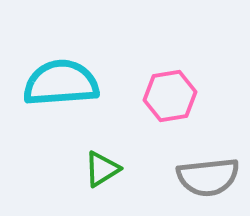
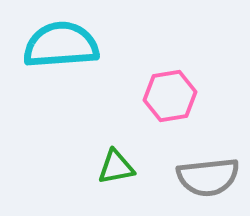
cyan semicircle: moved 38 px up
green triangle: moved 14 px right, 2 px up; rotated 21 degrees clockwise
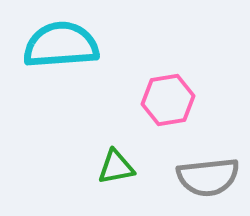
pink hexagon: moved 2 px left, 4 px down
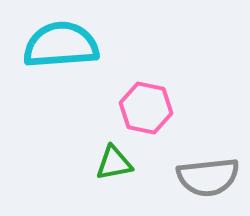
pink hexagon: moved 22 px left, 8 px down; rotated 21 degrees clockwise
green triangle: moved 2 px left, 4 px up
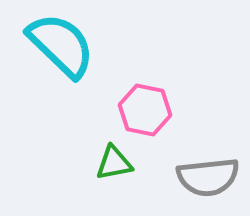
cyan semicircle: rotated 48 degrees clockwise
pink hexagon: moved 1 px left, 2 px down
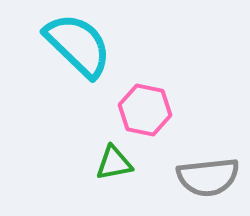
cyan semicircle: moved 17 px right
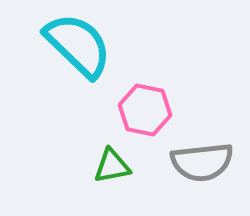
green triangle: moved 2 px left, 3 px down
gray semicircle: moved 6 px left, 15 px up
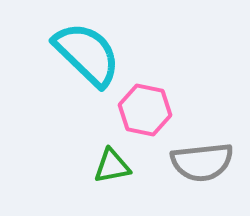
cyan semicircle: moved 9 px right, 9 px down
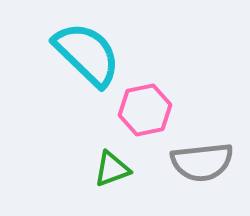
pink hexagon: rotated 24 degrees counterclockwise
green triangle: moved 3 px down; rotated 9 degrees counterclockwise
